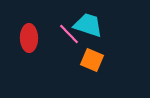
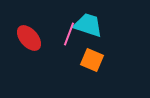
pink line: rotated 65 degrees clockwise
red ellipse: rotated 40 degrees counterclockwise
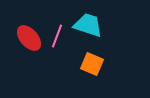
pink line: moved 12 px left, 2 px down
orange square: moved 4 px down
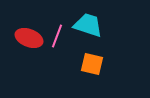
red ellipse: rotated 28 degrees counterclockwise
orange square: rotated 10 degrees counterclockwise
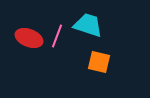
orange square: moved 7 px right, 2 px up
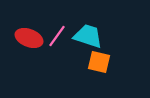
cyan trapezoid: moved 11 px down
pink line: rotated 15 degrees clockwise
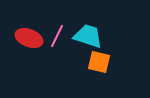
pink line: rotated 10 degrees counterclockwise
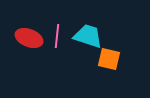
pink line: rotated 20 degrees counterclockwise
orange square: moved 10 px right, 3 px up
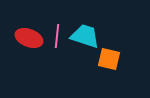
cyan trapezoid: moved 3 px left
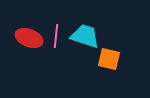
pink line: moved 1 px left
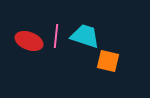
red ellipse: moved 3 px down
orange square: moved 1 px left, 2 px down
